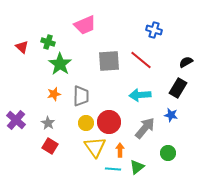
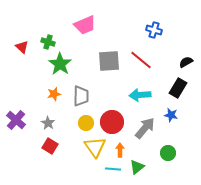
red circle: moved 3 px right
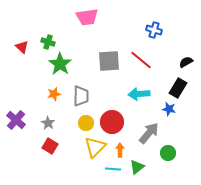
pink trapezoid: moved 2 px right, 8 px up; rotated 15 degrees clockwise
cyan arrow: moved 1 px left, 1 px up
blue star: moved 2 px left, 6 px up
gray arrow: moved 4 px right, 5 px down
yellow triangle: rotated 20 degrees clockwise
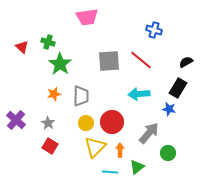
cyan line: moved 3 px left, 3 px down
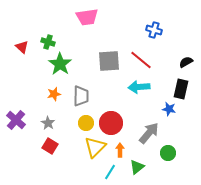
black rectangle: moved 3 px right, 1 px down; rotated 18 degrees counterclockwise
cyan arrow: moved 7 px up
red circle: moved 1 px left, 1 px down
cyan line: rotated 63 degrees counterclockwise
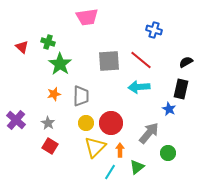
blue star: rotated 16 degrees clockwise
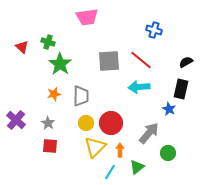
red square: rotated 28 degrees counterclockwise
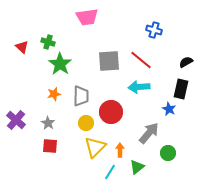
red circle: moved 11 px up
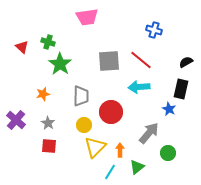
orange star: moved 11 px left
yellow circle: moved 2 px left, 2 px down
red square: moved 1 px left
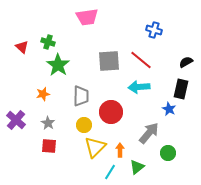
green star: moved 2 px left, 1 px down
